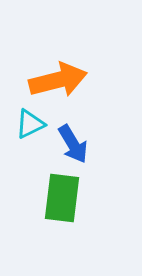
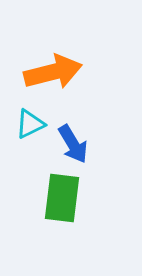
orange arrow: moved 5 px left, 8 px up
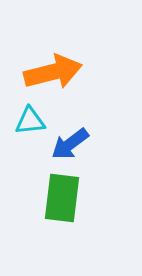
cyan triangle: moved 3 px up; rotated 20 degrees clockwise
blue arrow: moved 3 px left; rotated 84 degrees clockwise
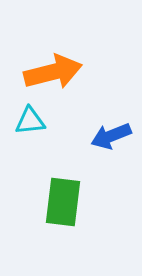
blue arrow: moved 41 px right, 8 px up; rotated 15 degrees clockwise
green rectangle: moved 1 px right, 4 px down
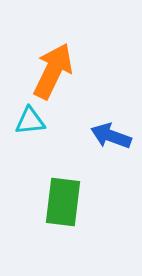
orange arrow: moved 1 px up; rotated 50 degrees counterclockwise
blue arrow: rotated 42 degrees clockwise
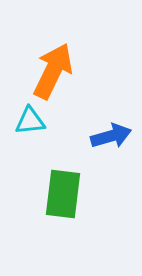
blue arrow: rotated 144 degrees clockwise
green rectangle: moved 8 px up
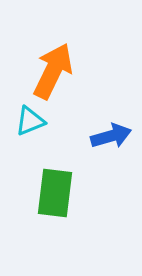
cyan triangle: rotated 16 degrees counterclockwise
green rectangle: moved 8 px left, 1 px up
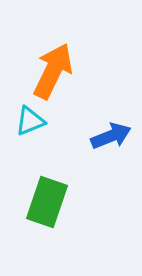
blue arrow: rotated 6 degrees counterclockwise
green rectangle: moved 8 px left, 9 px down; rotated 12 degrees clockwise
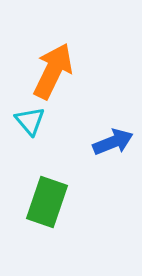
cyan triangle: rotated 48 degrees counterclockwise
blue arrow: moved 2 px right, 6 px down
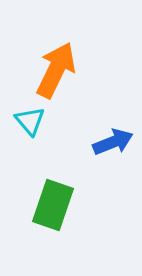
orange arrow: moved 3 px right, 1 px up
green rectangle: moved 6 px right, 3 px down
